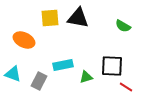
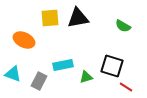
black triangle: rotated 20 degrees counterclockwise
black square: rotated 15 degrees clockwise
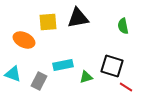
yellow square: moved 2 px left, 4 px down
green semicircle: rotated 49 degrees clockwise
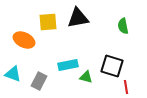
cyan rectangle: moved 5 px right
green triangle: rotated 32 degrees clockwise
red line: rotated 48 degrees clockwise
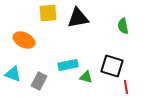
yellow square: moved 9 px up
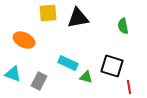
cyan rectangle: moved 2 px up; rotated 36 degrees clockwise
red line: moved 3 px right
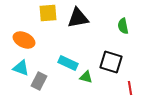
black square: moved 1 px left, 4 px up
cyan triangle: moved 8 px right, 6 px up
red line: moved 1 px right, 1 px down
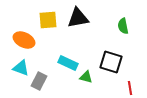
yellow square: moved 7 px down
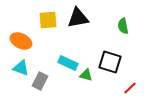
orange ellipse: moved 3 px left, 1 px down
black square: moved 1 px left
green triangle: moved 2 px up
gray rectangle: moved 1 px right
red line: rotated 56 degrees clockwise
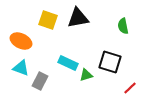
yellow square: rotated 24 degrees clockwise
green triangle: rotated 32 degrees counterclockwise
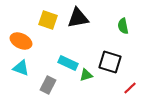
gray rectangle: moved 8 px right, 4 px down
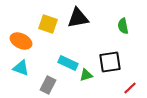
yellow square: moved 4 px down
black square: rotated 25 degrees counterclockwise
